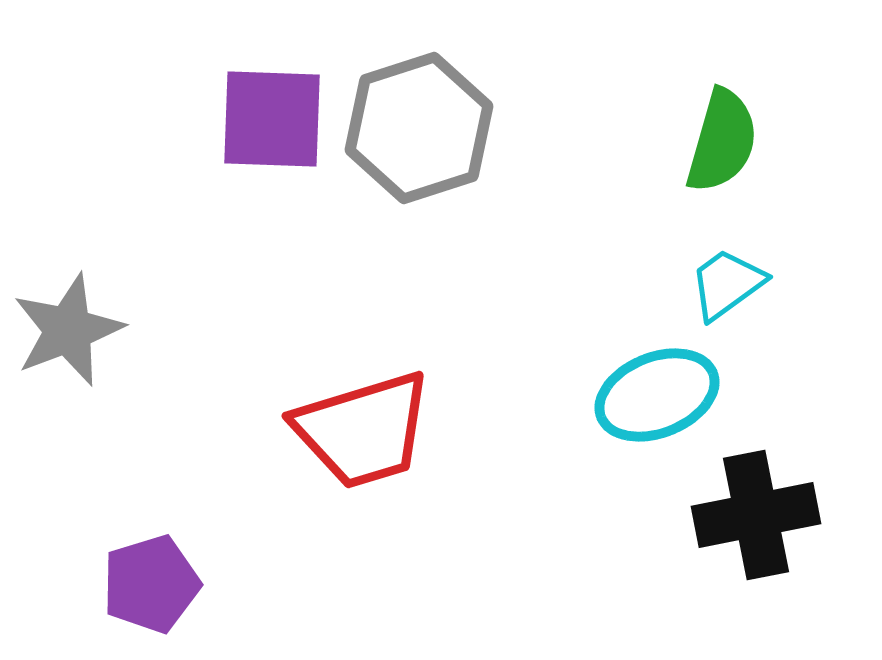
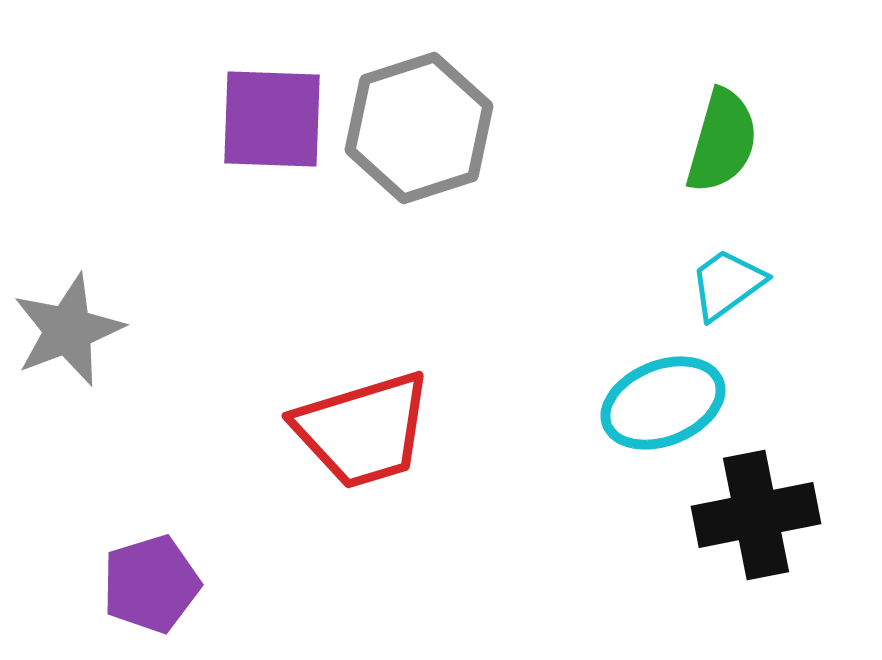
cyan ellipse: moved 6 px right, 8 px down
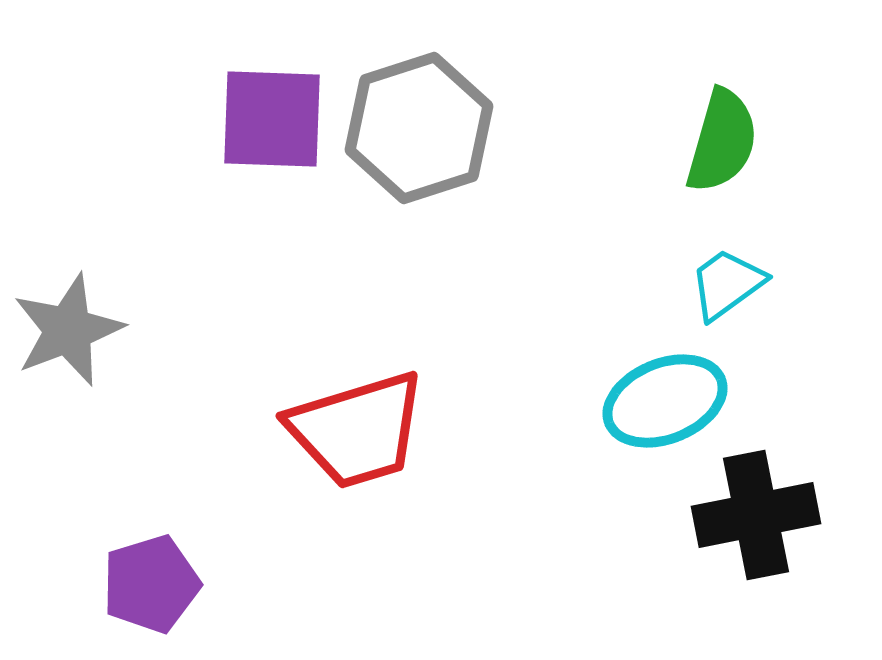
cyan ellipse: moved 2 px right, 2 px up
red trapezoid: moved 6 px left
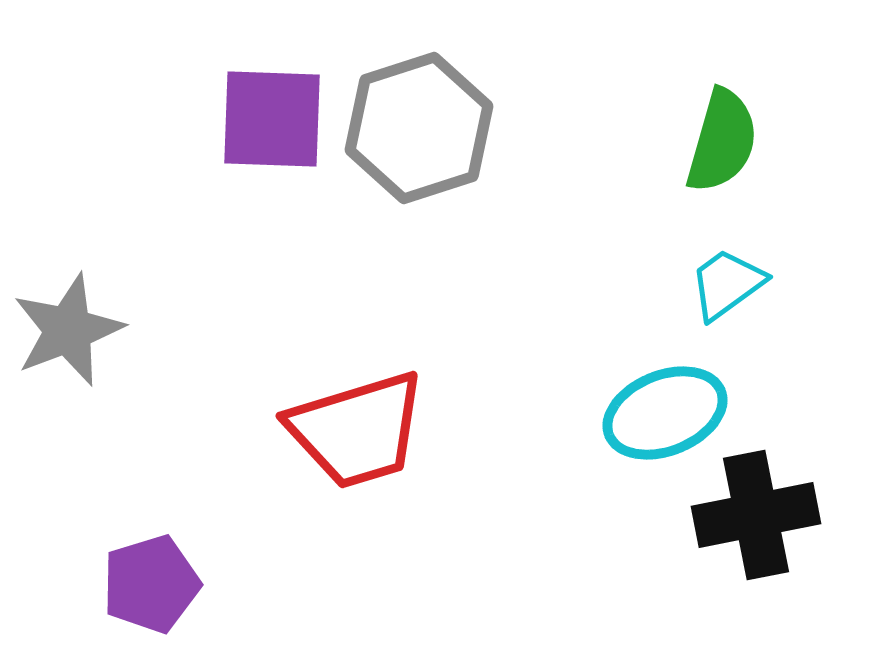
cyan ellipse: moved 12 px down
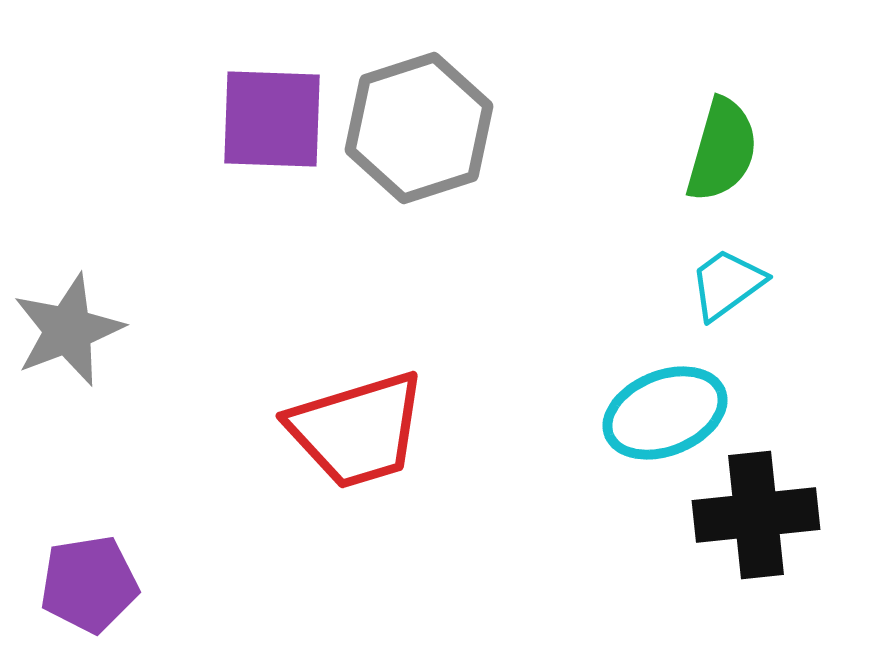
green semicircle: moved 9 px down
black cross: rotated 5 degrees clockwise
purple pentagon: moved 62 px left; rotated 8 degrees clockwise
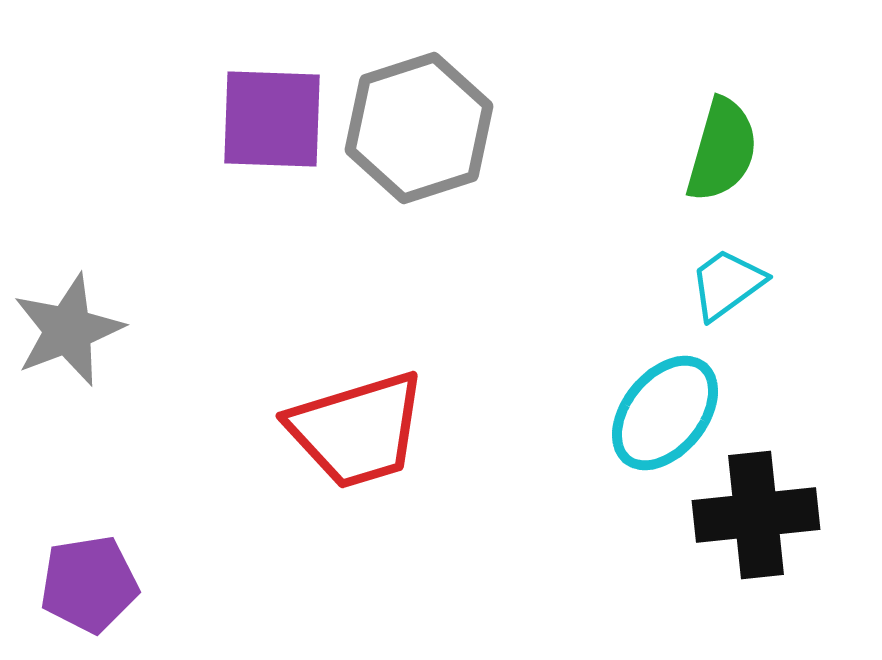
cyan ellipse: rotated 29 degrees counterclockwise
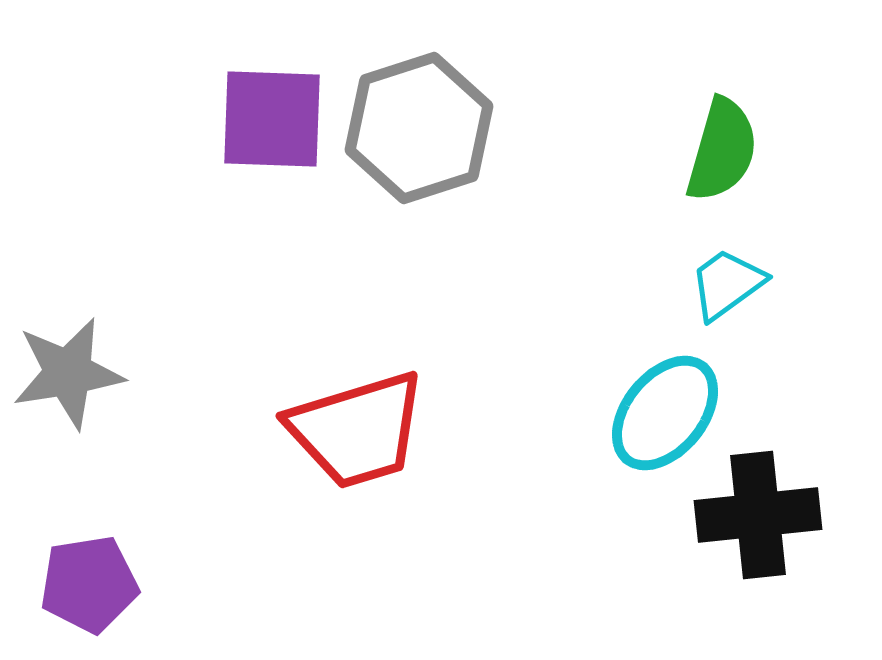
gray star: moved 43 px down; rotated 12 degrees clockwise
black cross: moved 2 px right
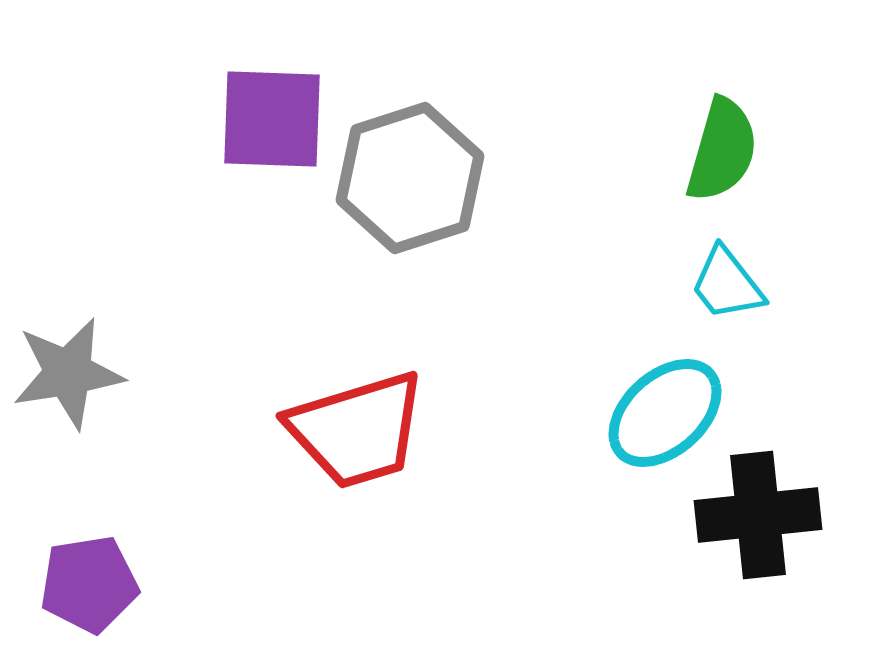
gray hexagon: moved 9 px left, 50 px down
cyan trapezoid: rotated 92 degrees counterclockwise
cyan ellipse: rotated 9 degrees clockwise
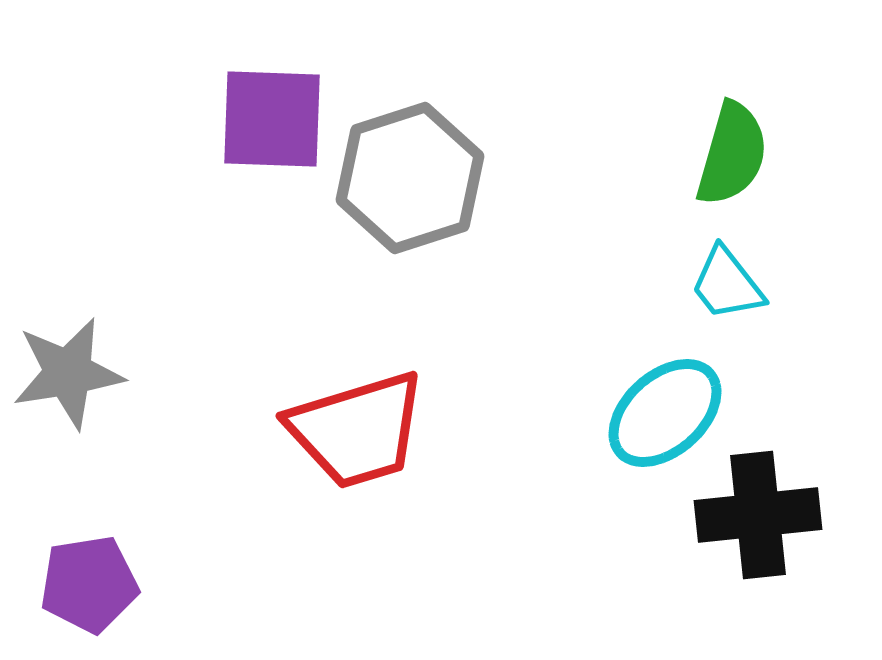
green semicircle: moved 10 px right, 4 px down
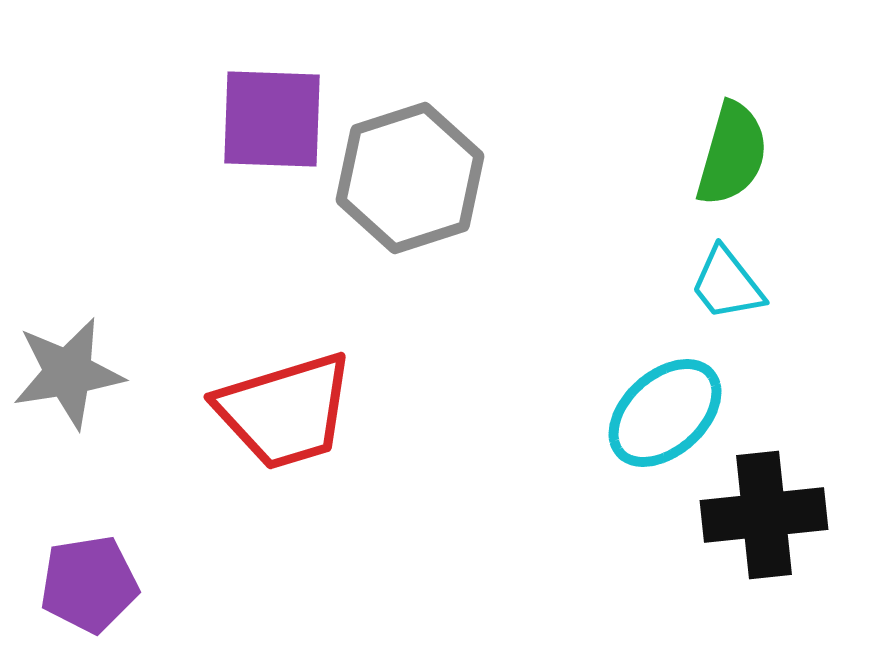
red trapezoid: moved 72 px left, 19 px up
black cross: moved 6 px right
